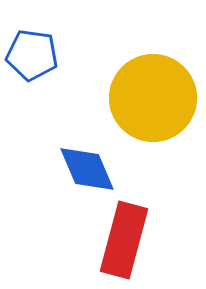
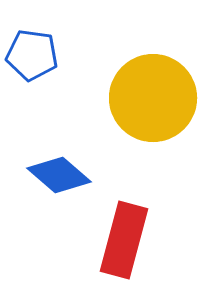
blue diamond: moved 28 px left, 6 px down; rotated 26 degrees counterclockwise
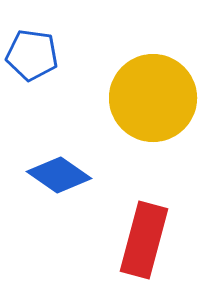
blue diamond: rotated 6 degrees counterclockwise
red rectangle: moved 20 px right
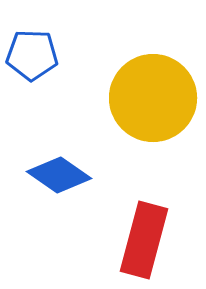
blue pentagon: rotated 6 degrees counterclockwise
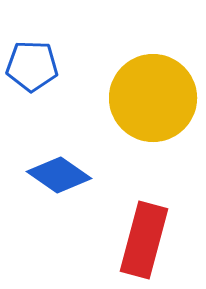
blue pentagon: moved 11 px down
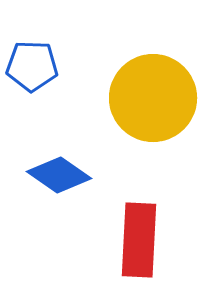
red rectangle: moved 5 px left; rotated 12 degrees counterclockwise
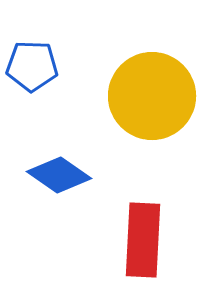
yellow circle: moved 1 px left, 2 px up
red rectangle: moved 4 px right
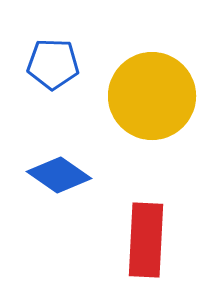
blue pentagon: moved 21 px right, 2 px up
red rectangle: moved 3 px right
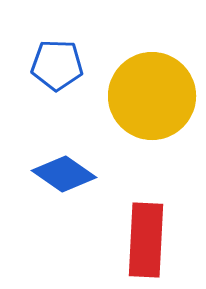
blue pentagon: moved 4 px right, 1 px down
blue diamond: moved 5 px right, 1 px up
